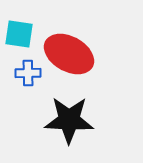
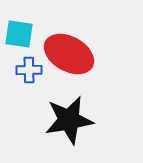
blue cross: moved 1 px right, 3 px up
black star: rotated 12 degrees counterclockwise
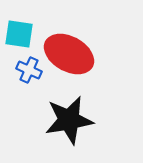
blue cross: rotated 25 degrees clockwise
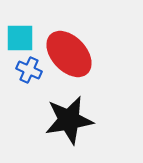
cyan square: moved 1 px right, 4 px down; rotated 8 degrees counterclockwise
red ellipse: rotated 18 degrees clockwise
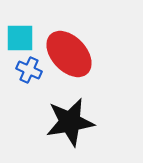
black star: moved 1 px right, 2 px down
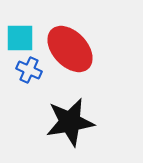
red ellipse: moved 1 px right, 5 px up
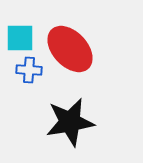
blue cross: rotated 20 degrees counterclockwise
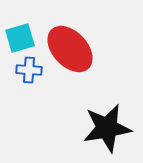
cyan square: rotated 16 degrees counterclockwise
black star: moved 37 px right, 6 px down
